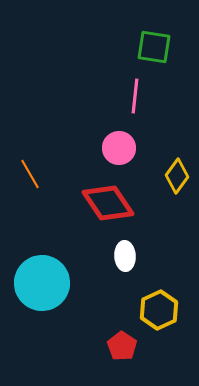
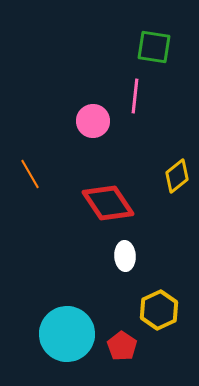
pink circle: moved 26 px left, 27 px up
yellow diamond: rotated 16 degrees clockwise
cyan circle: moved 25 px right, 51 px down
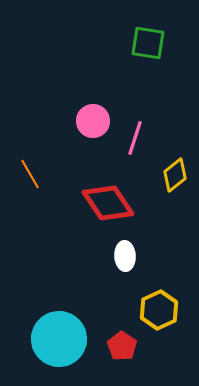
green square: moved 6 px left, 4 px up
pink line: moved 42 px down; rotated 12 degrees clockwise
yellow diamond: moved 2 px left, 1 px up
cyan circle: moved 8 px left, 5 px down
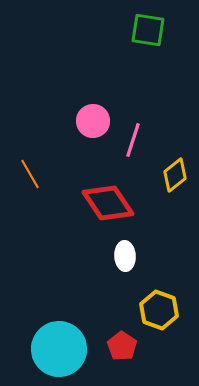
green square: moved 13 px up
pink line: moved 2 px left, 2 px down
yellow hexagon: rotated 15 degrees counterclockwise
cyan circle: moved 10 px down
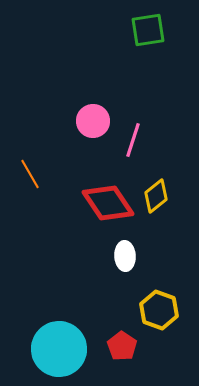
green square: rotated 18 degrees counterclockwise
yellow diamond: moved 19 px left, 21 px down
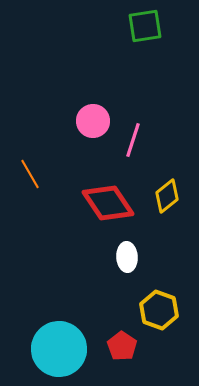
green square: moved 3 px left, 4 px up
yellow diamond: moved 11 px right
white ellipse: moved 2 px right, 1 px down
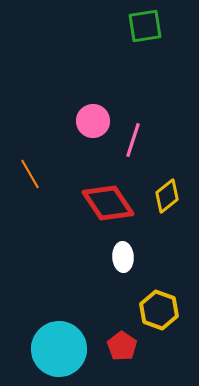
white ellipse: moved 4 px left
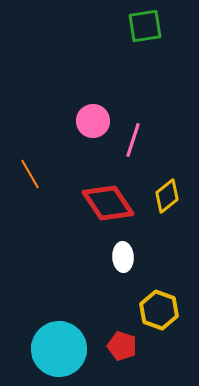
red pentagon: rotated 16 degrees counterclockwise
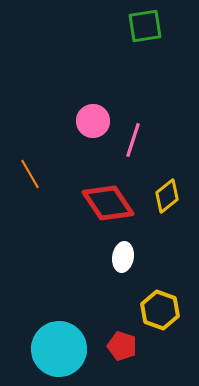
white ellipse: rotated 12 degrees clockwise
yellow hexagon: moved 1 px right
